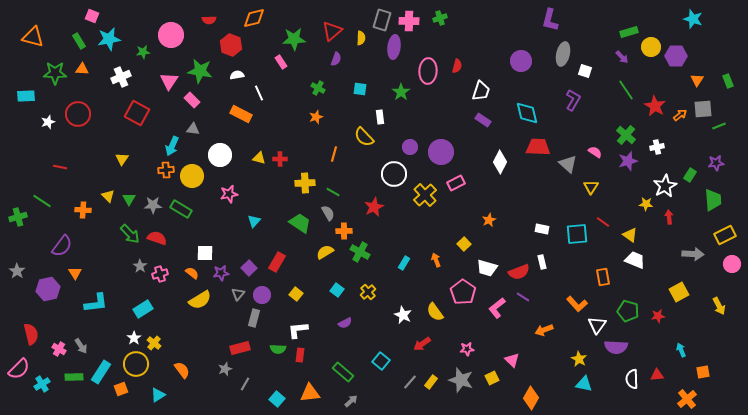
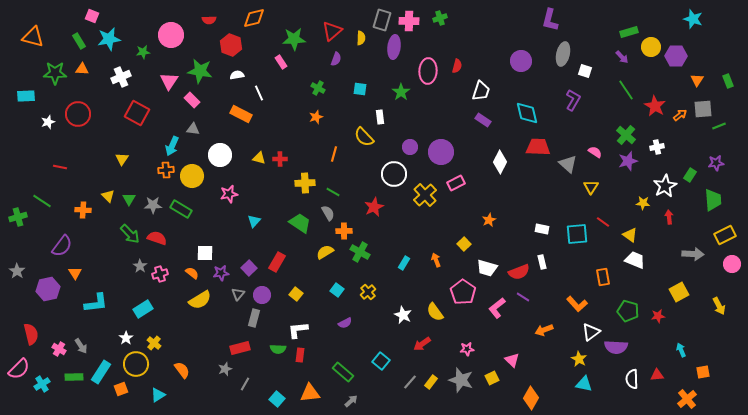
yellow star at (646, 204): moved 3 px left, 1 px up
white triangle at (597, 325): moved 6 px left, 7 px down; rotated 18 degrees clockwise
white star at (134, 338): moved 8 px left
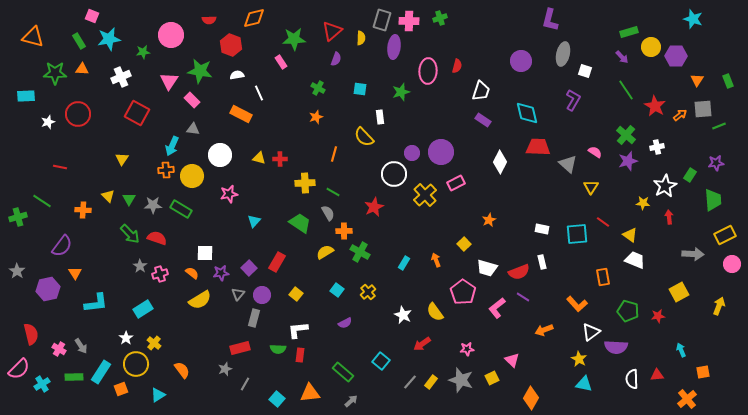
green star at (401, 92): rotated 18 degrees clockwise
purple circle at (410, 147): moved 2 px right, 6 px down
yellow arrow at (719, 306): rotated 132 degrees counterclockwise
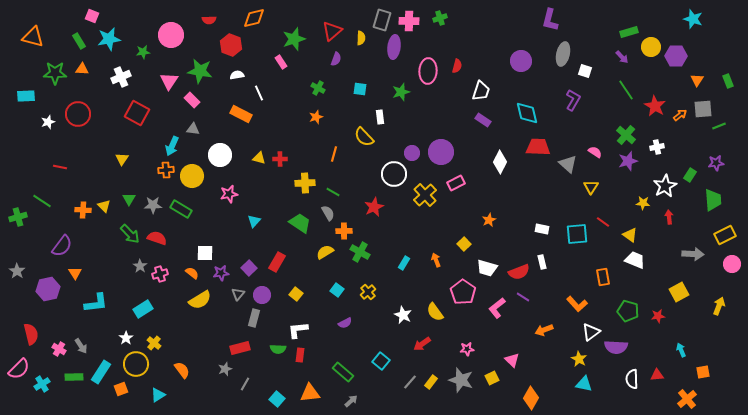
green star at (294, 39): rotated 15 degrees counterclockwise
yellow triangle at (108, 196): moved 4 px left, 10 px down
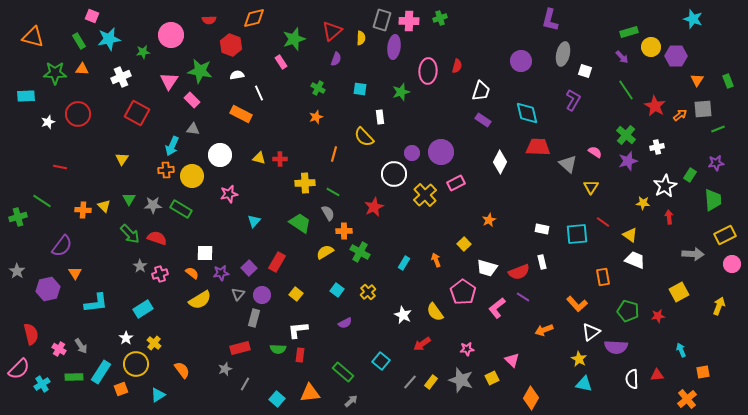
green line at (719, 126): moved 1 px left, 3 px down
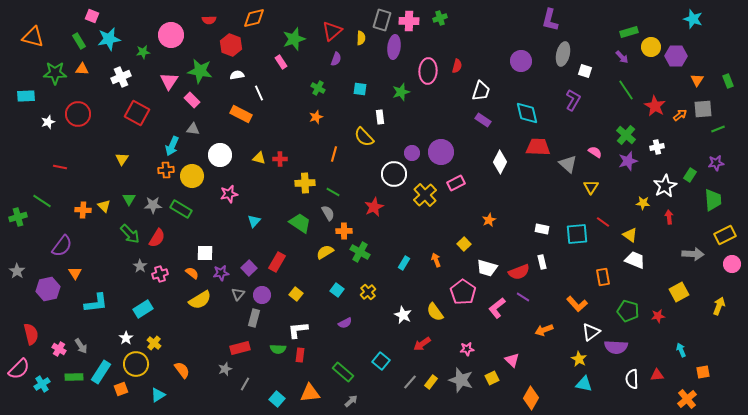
red semicircle at (157, 238): rotated 102 degrees clockwise
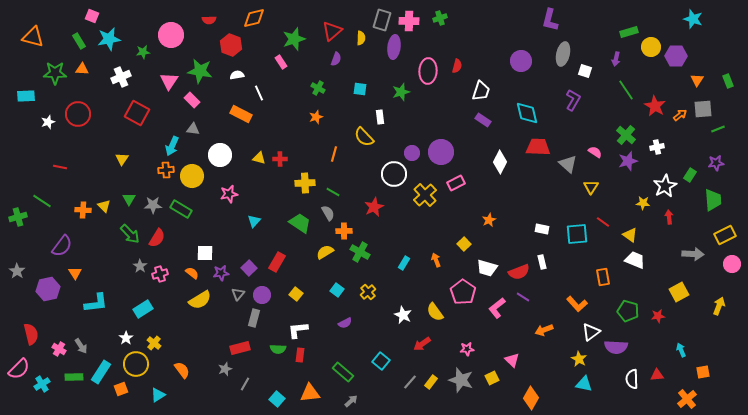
purple arrow at (622, 57): moved 6 px left, 2 px down; rotated 56 degrees clockwise
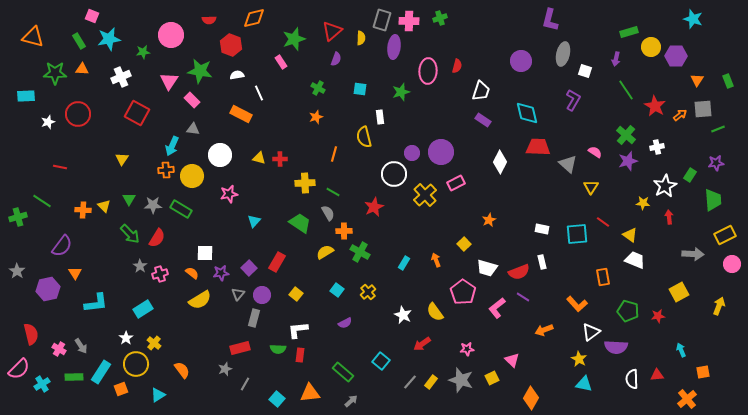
yellow semicircle at (364, 137): rotated 30 degrees clockwise
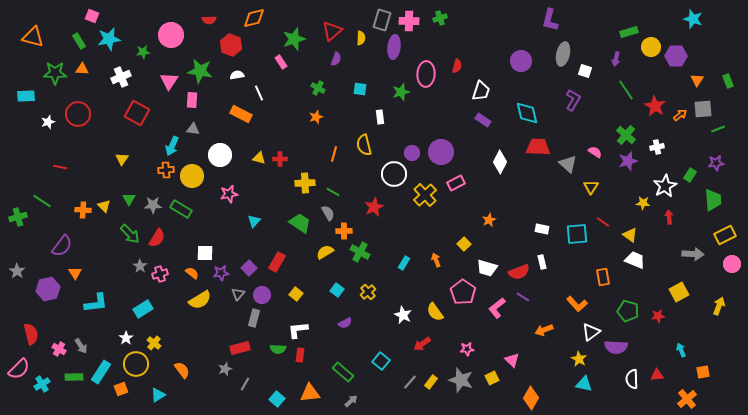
pink ellipse at (428, 71): moved 2 px left, 3 px down
pink rectangle at (192, 100): rotated 49 degrees clockwise
yellow semicircle at (364, 137): moved 8 px down
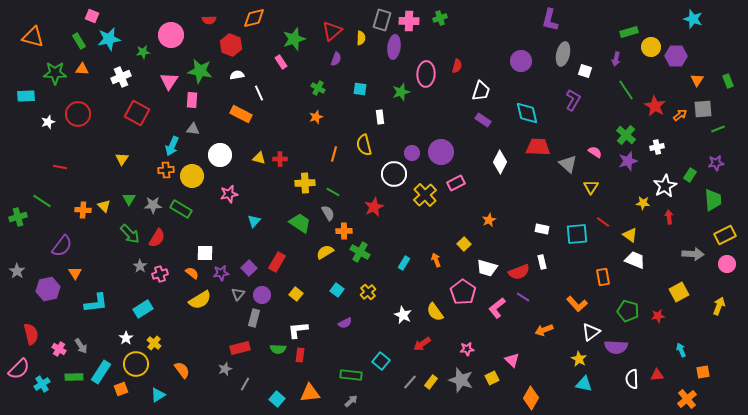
pink circle at (732, 264): moved 5 px left
green rectangle at (343, 372): moved 8 px right, 3 px down; rotated 35 degrees counterclockwise
